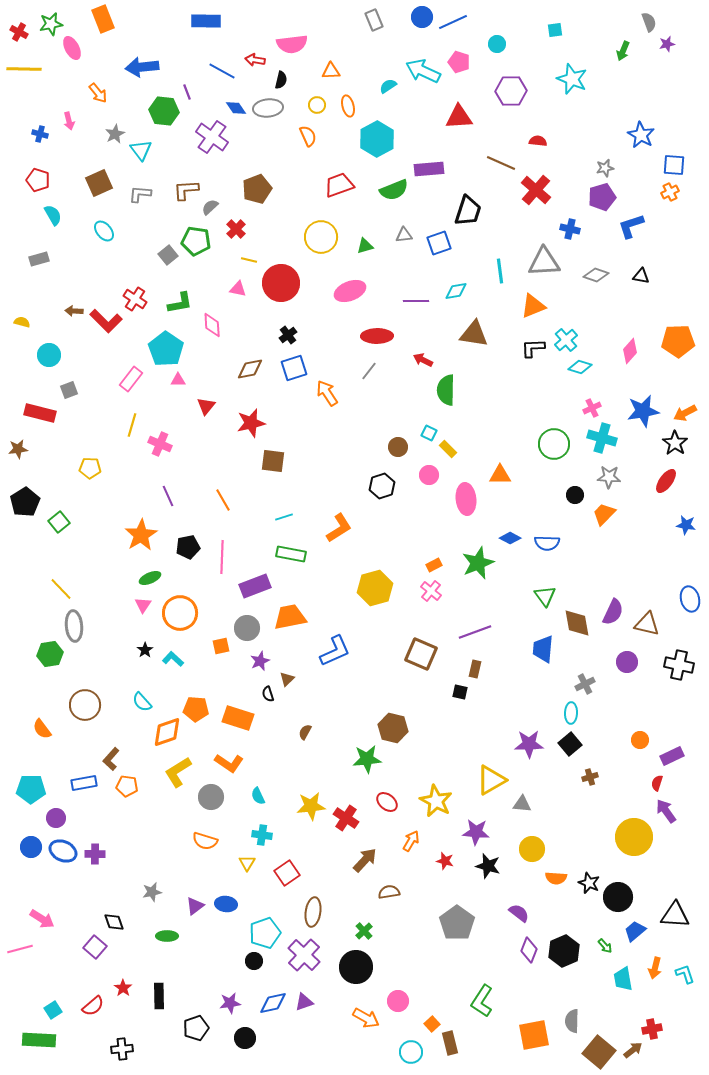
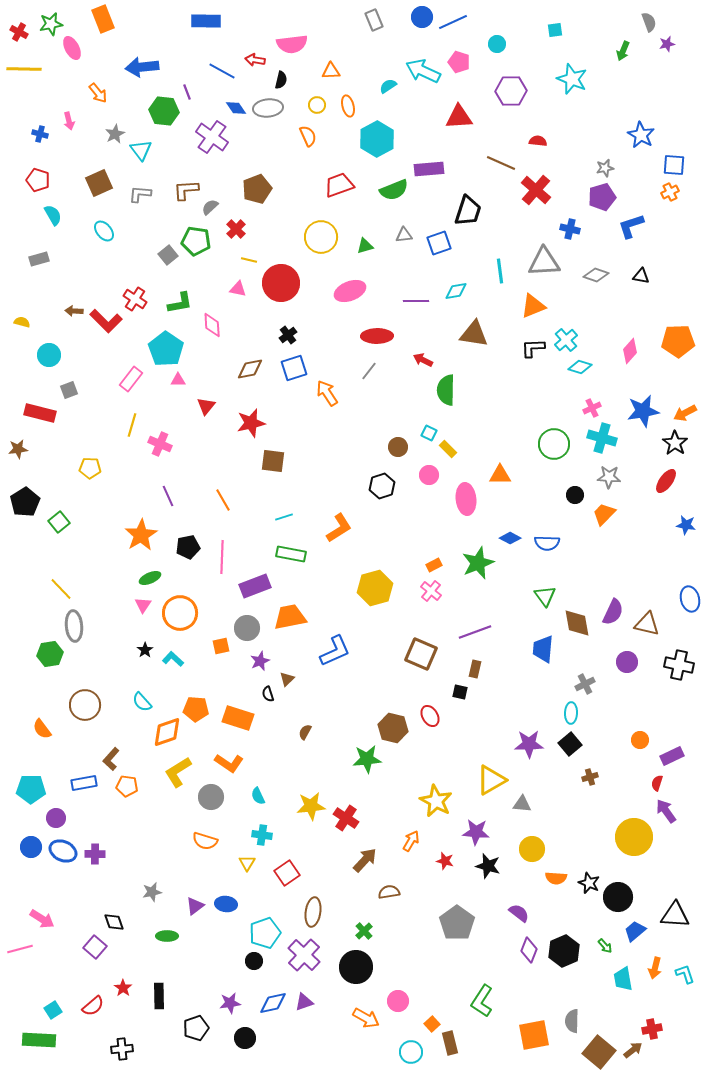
red ellipse at (387, 802): moved 43 px right, 86 px up; rotated 20 degrees clockwise
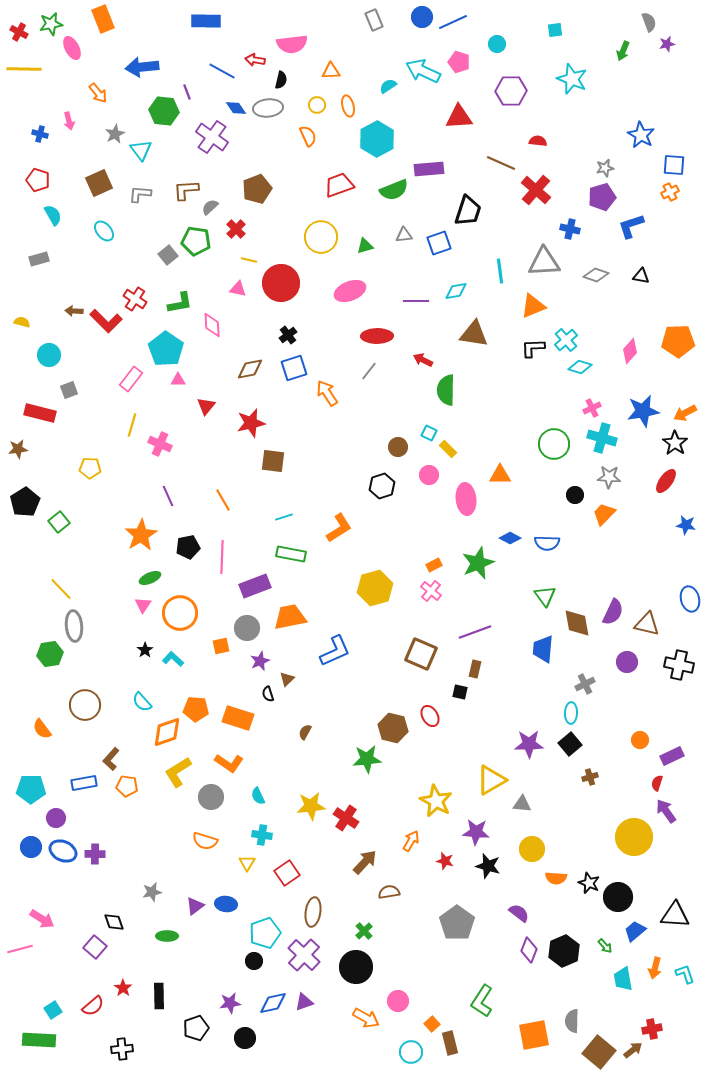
brown arrow at (365, 860): moved 2 px down
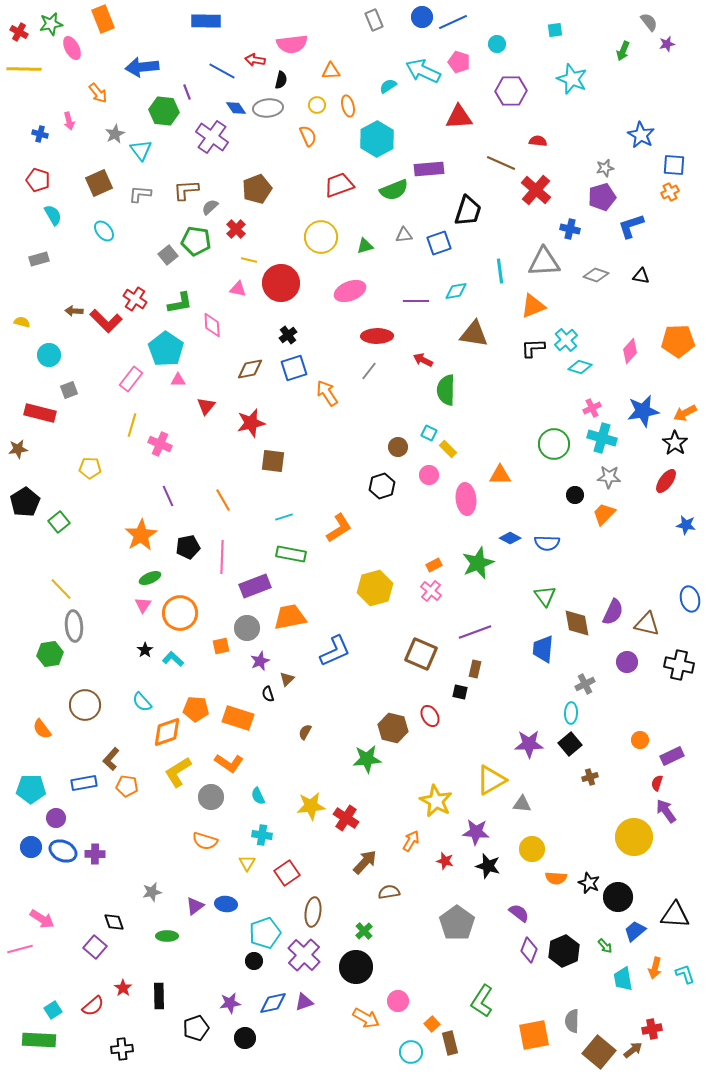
gray semicircle at (649, 22): rotated 18 degrees counterclockwise
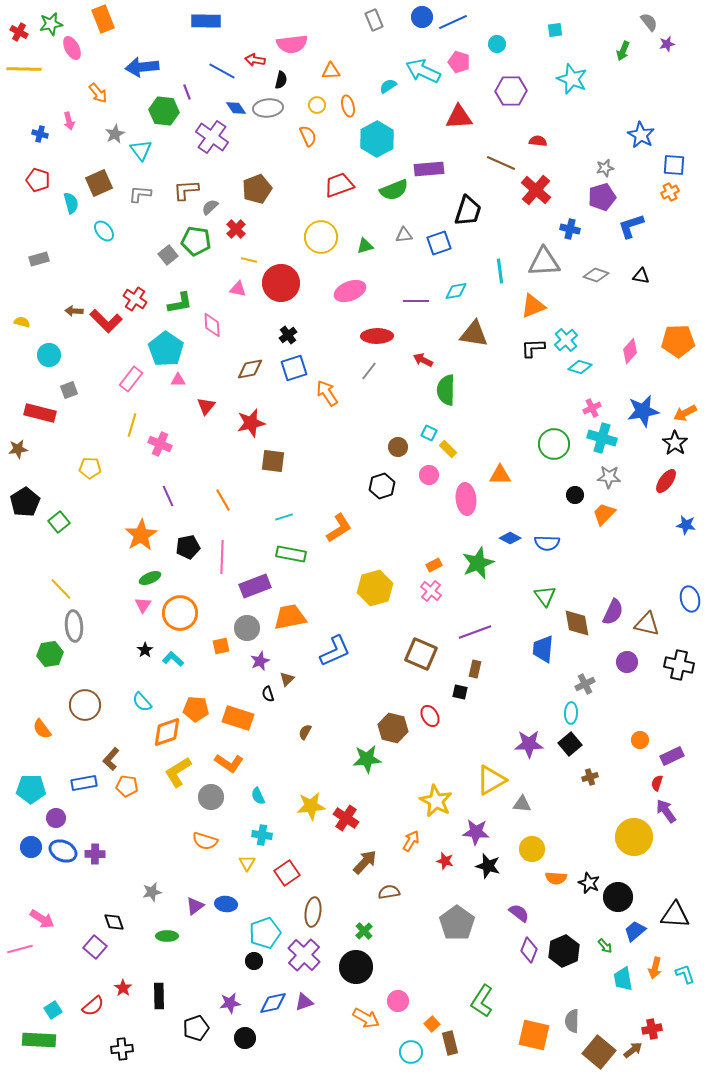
cyan semicircle at (53, 215): moved 18 px right, 12 px up; rotated 15 degrees clockwise
orange square at (534, 1035): rotated 24 degrees clockwise
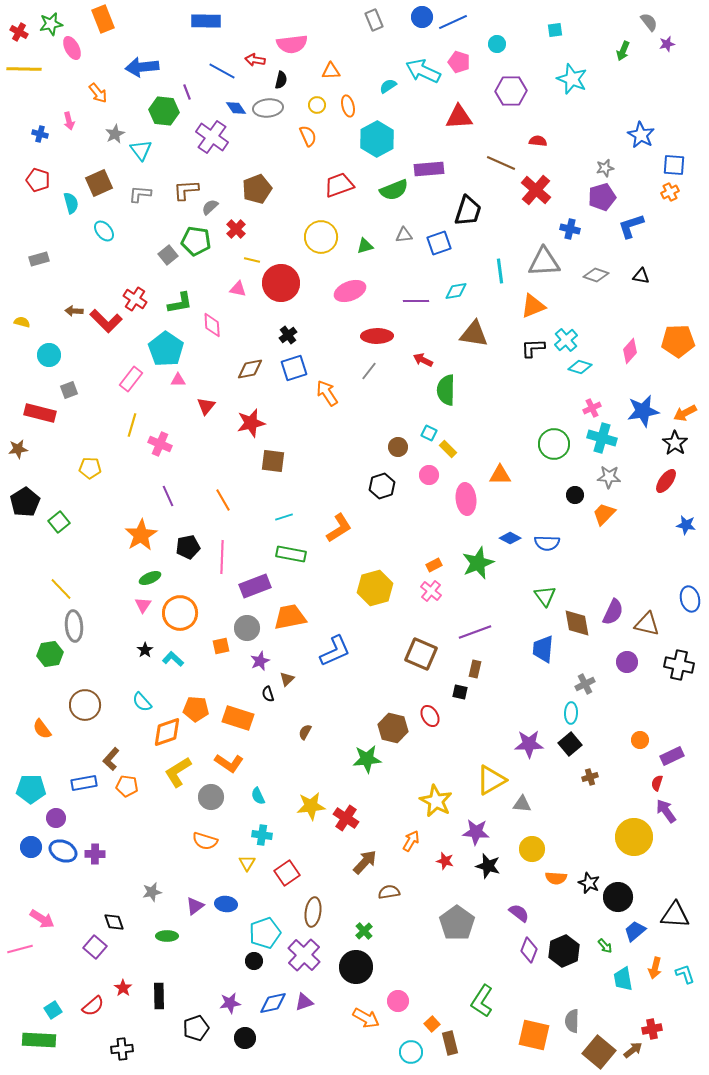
yellow line at (249, 260): moved 3 px right
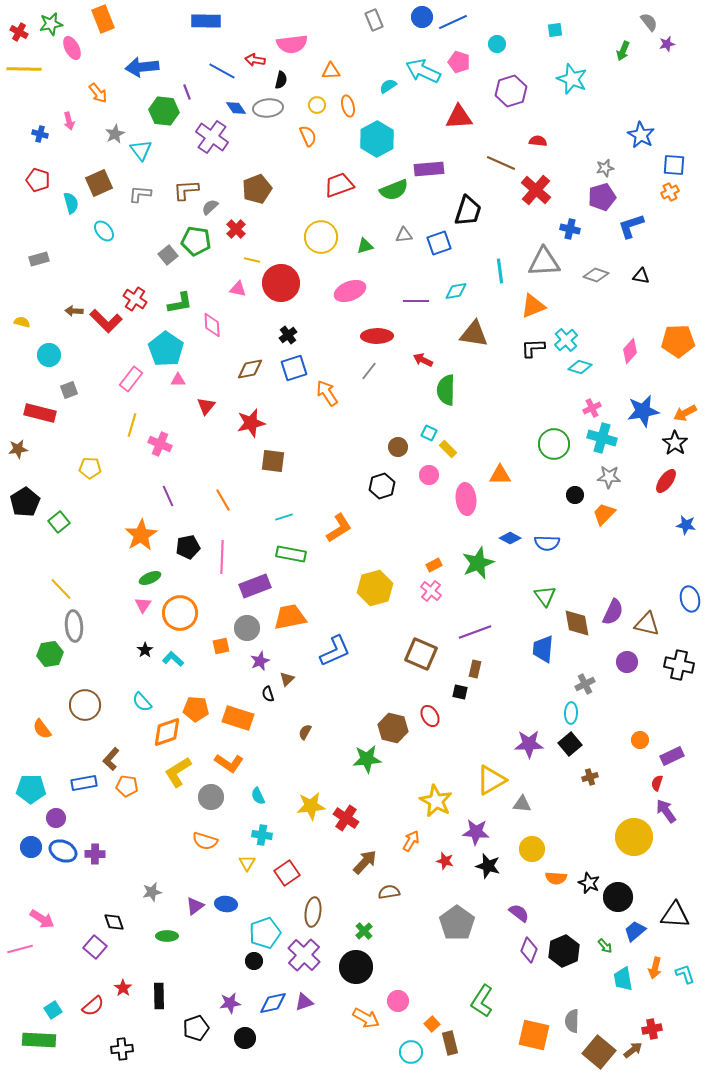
purple hexagon at (511, 91): rotated 16 degrees counterclockwise
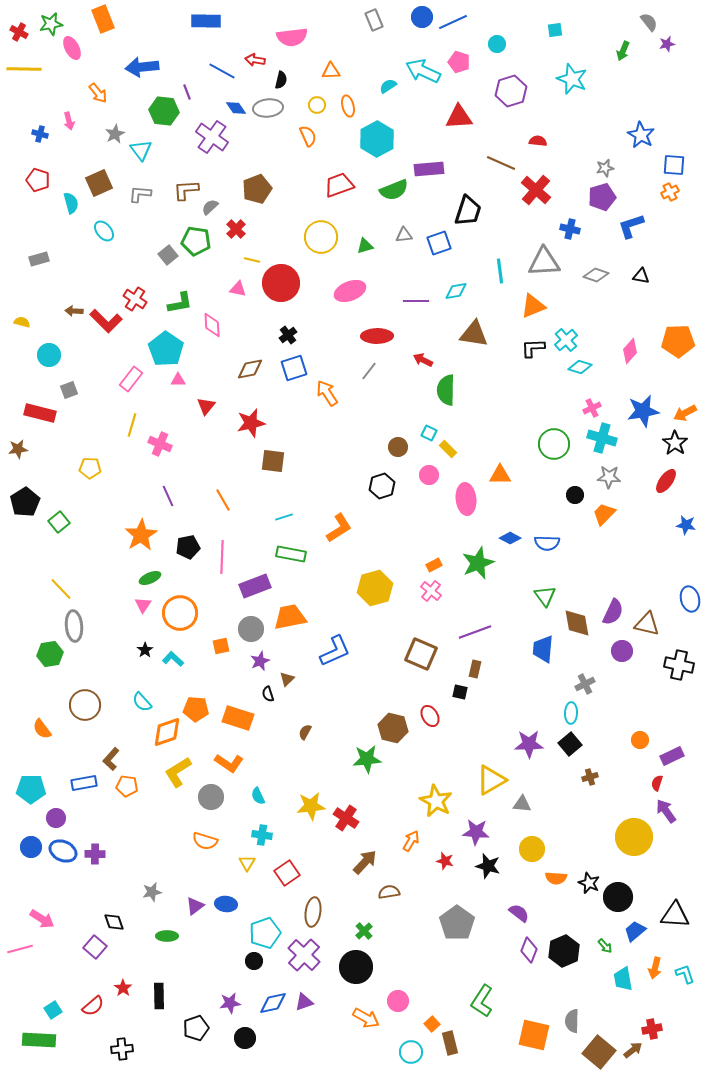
pink semicircle at (292, 44): moved 7 px up
gray circle at (247, 628): moved 4 px right, 1 px down
purple circle at (627, 662): moved 5 px left, 11 px up
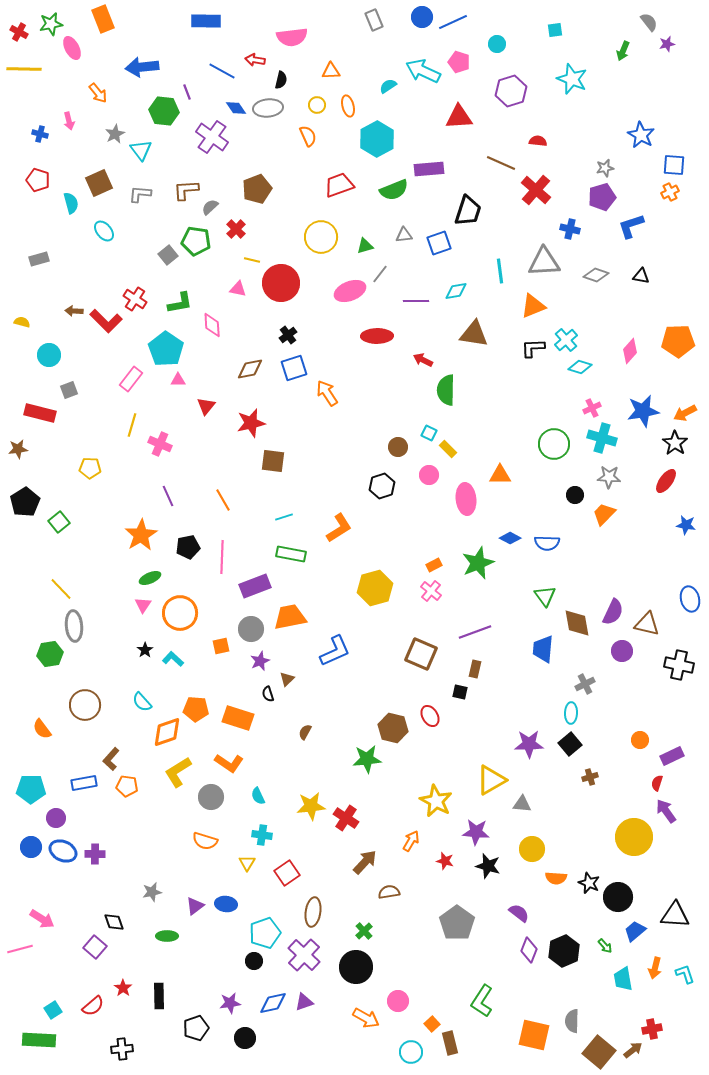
gray line at (369, 371): moved 11 px right, 97 px up
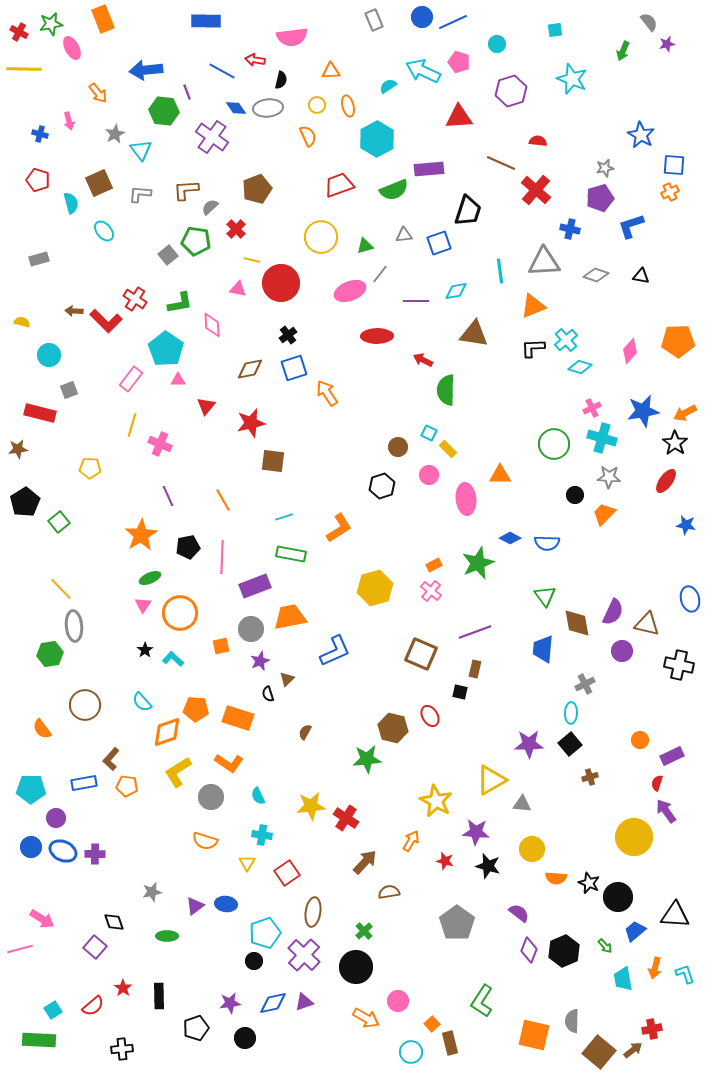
blue arrow at (142, 67): moved 4 px right, 3 px down
purple pentagon at (602, 197): moved 2 px left, 1 px down
